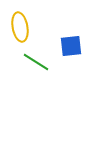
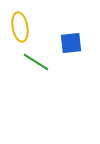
blue square: moved 3 px up
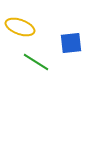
yellow ellipse: rotated 60 degrees counterclockwise
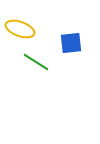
yellow ellipse: moved 2 px down
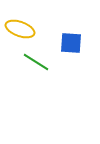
blue square: rotated 10 degrees clockwise
